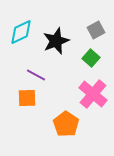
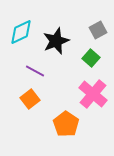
gray square: moved 2 px right
purple line: moved 1 px left, 4 px up
orange square: moved 3 px right, 1 px down; rotated 36 degrees counterclockwise
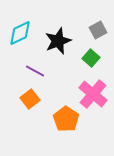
cyan diamond: moved 1 px left, 1 px down
black star: moved 2 px right
orange pentagon: moved 5 px up
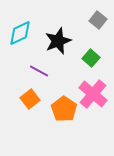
gray square: moved 10 px up; rotated 24 degrees counterclockwise
purple line: moved 4 px right
orange pentagon: moved 2 px left, 10 px up
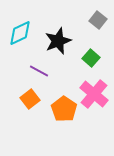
pink cross: moved 1 px right
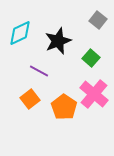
orange pentagon: moved 2 px up
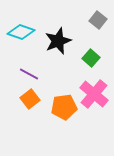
cyan diamond: moved 1 px right, 1 px up; rotated 44 degrees clockwise
purple line: moved 10 px left, 3 px down
orange pentagon: rotated 30 degrees clockwise
